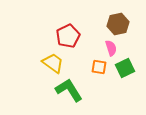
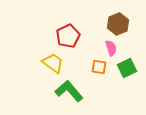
brown hexagon: rotated 10 degrees counterclockwise
green square: moved 2 px right
green L-shape: moved 1 px down; rotated 8 degrees counterclockwise
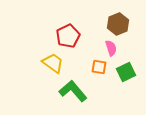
green square: moved 1 px left, 4 px down
green L-shape: moved 4 px right
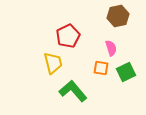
brown hexagon: moved 8 px up; rotated 10 degrees clockwise
yellow trapezoid: rotated 40 degrees clockwise
orange square: moved 2 px right, 1 px down
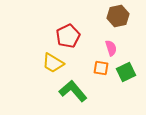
yellow trapezoid: rotated 135 degrees clockwise
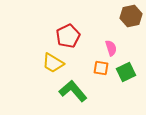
brown hexagon: moved 13 px right
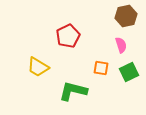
brown hexagon: moved 5 px left
pink semicircle: moved 10 px right, 3 px up
yellow trapezoid: moved 15 px left, 4 px down
green square: moved 3 px right
green L-shape: rotated 36 degrees counterclockwise
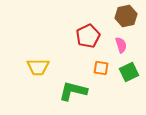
red pentagon: moved 20 px right
yellow trapezoid: rotated 30 degrees counterclockwise
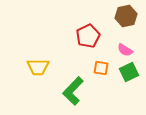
pink semicircle: moved 4 px right, 5 px down; rotated 140 degrees clockwise
green L-shape: rotated 60 degrees counterclockwise
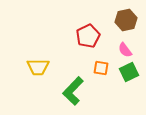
brown hexagon: moved 4 px down
pink semicircle: rotated 21 degrees clockwise
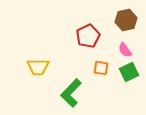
green L-shape: moved 2 px left, 2 px down
